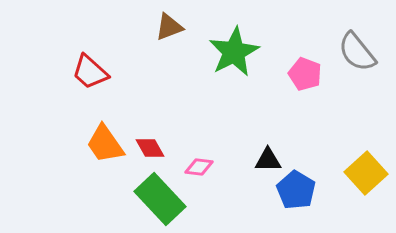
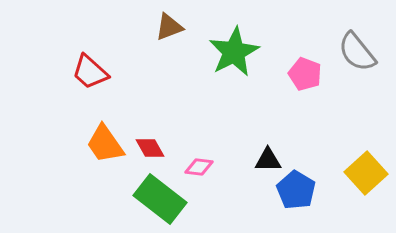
green rectangle: rotated 9 degrees counterclockwise
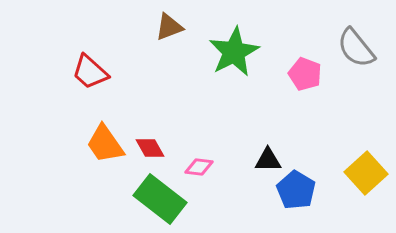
gray semicircle: moved 1 px left, 4 px up
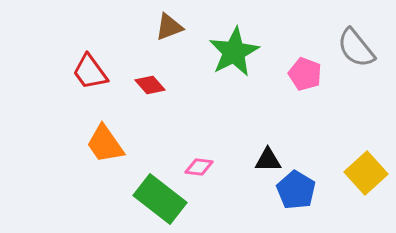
red trapezoid: rotated 12 degrees clockwise
red diamond: moved 63 px up; rotated 12 degrees counterclockwise
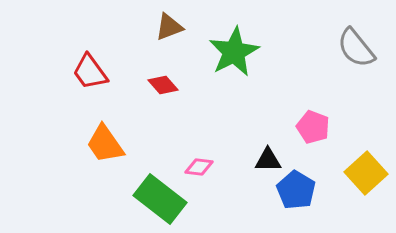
pink pentagon: moved 8 px right, 53 px down
red diamond: moved 13 px right
